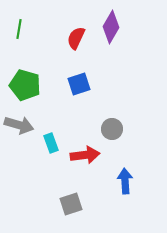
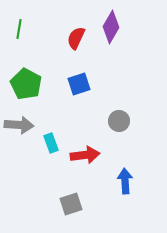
green pentagon: moved 1 px right, 1 px up; rotated 12 degrees clockwise
gray arrow: rotated 12 degrees counterclockwise
gray circle: moved 7 px right, 8 px up
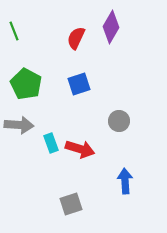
green line: moved 5 px left, 2 px down; rotated 30 degrees counterclockwise
red arrow: moved 5 px left, 6 px up; rotated 24 degrees clockwise
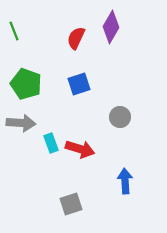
green pentagon: rotated 8 degrees counterclockwise
gray circle: moved 1 px right, 4 px up
gray arrow: moved 2 px right, 2 px up
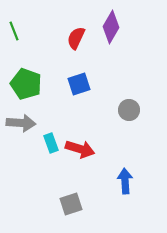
gray circle: moved 9 px right, 7 px up
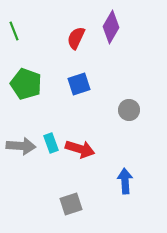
gray arrow: moved 23 px down
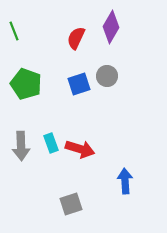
gray circle: moved 22 px left, 34 px up
gray arrow: rotated 84 degrees clockwise
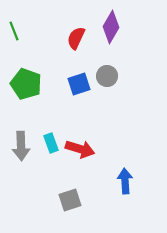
gray square: moved 1 px left, 4 px up
